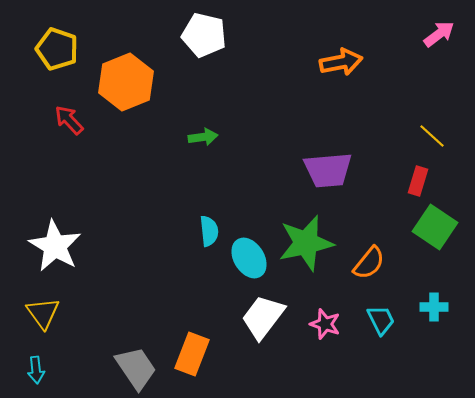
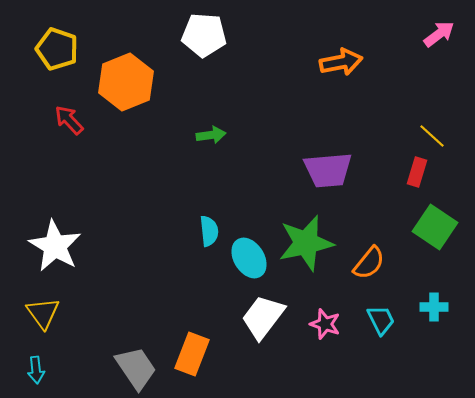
white pentagon: rotated 9 degrees counterclockwise
green arrow: moved 8 px right, 2 px up
red rectangle: moved 1 px left, 9 px up
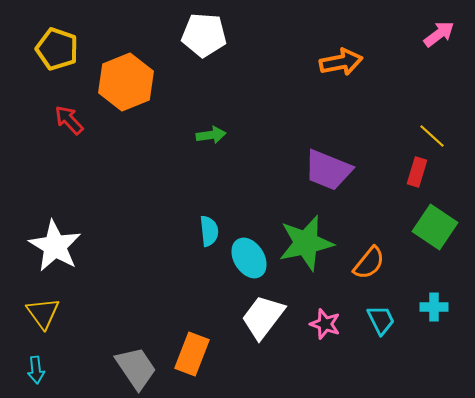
purple trapezoid: rotated 27 degrees clockwise
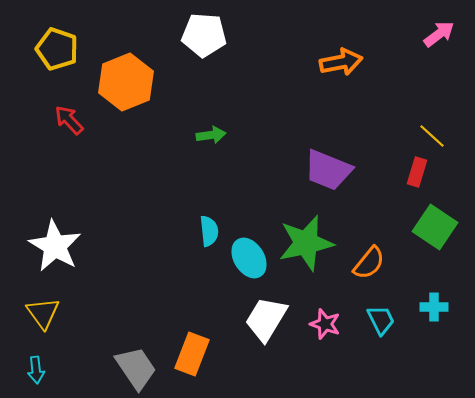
white trapezoid: moved 3 px right, 2 px down; rotated 6 degrees counterclockwise
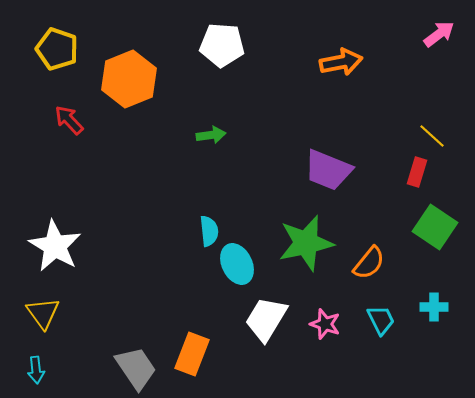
white pentagon: moved 18 px right, 10 px down
orange hexagon: moved 3 px right, 3 px up
cyan ellipse: moved 12 px left, 6 px down; rotated 6 degrees clockwise
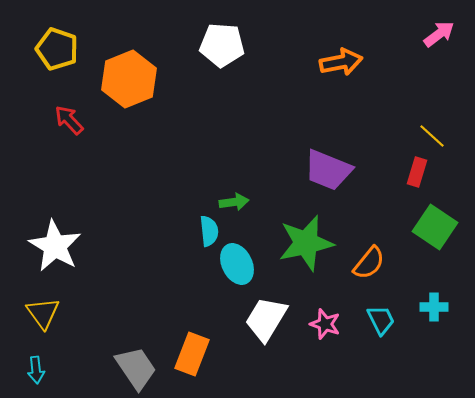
green arrow: moved 23 px right, 67 px down
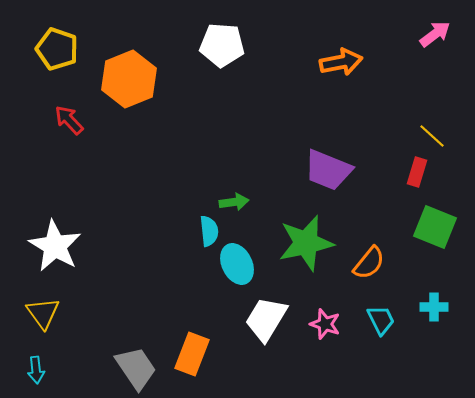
pink arrow: moved 4 px left
green square: rotated 12 degrees counterclockwise
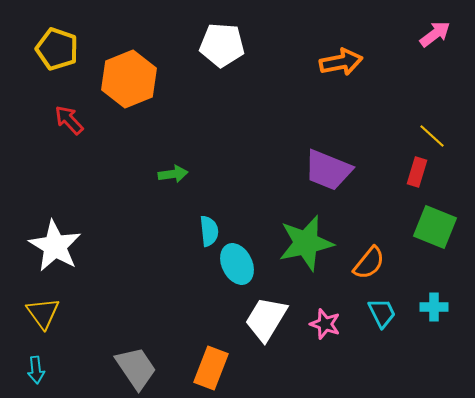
green arrow: moved 61 px left, 28 px up
cyan trapezoid: moved 1 px right, 7 px up
orange rectangle: moved 19 px right, 14 px down
